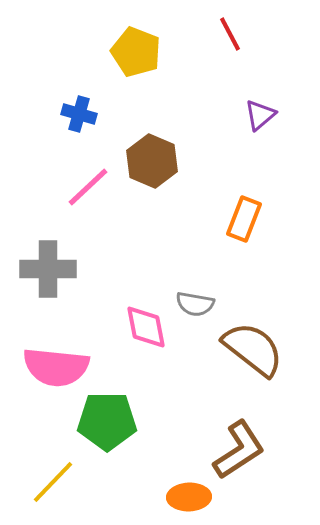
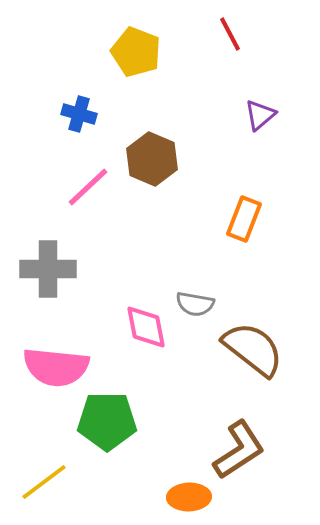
brown hexagon: moved 2 px up
yellow line: moved 9 px left; rotated 9 degrees clockwise
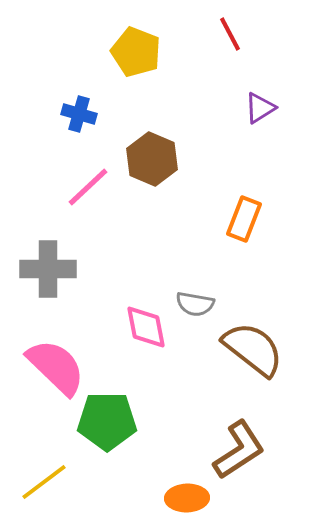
purple triangle: moved 7 px up; rotated 8 degrees clockwise
pink semicircle: rotated 142 degrees counterclockwise
orange ellipse: moved 2 px left, 1 px down
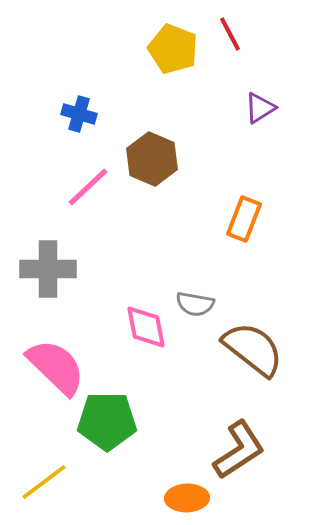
yellow pentagon: moved 37 px right, 3 px up
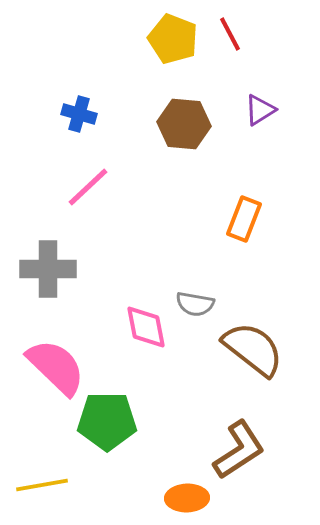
yellow pentagon: moved 10 px up
purple triangle: moved 2 px down
brown hexagon: moved 32 px right, 35 px up; rotated 18 degrees counterclockwise
yellow line: moved 2 px left, 3 px down; rotated 27 degrees clockwise
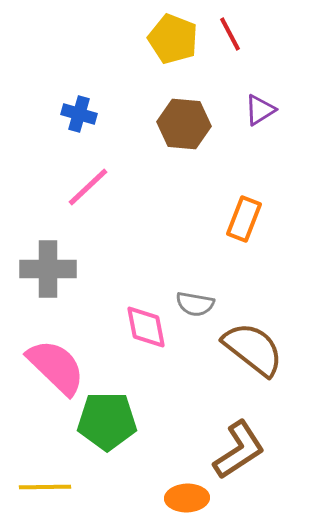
yellow line: moved 3 px right, 2 px down; rotated 9 degrees clockwise
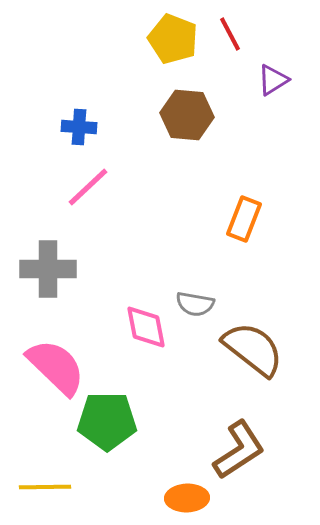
purple triangle: moved 13 px right, 30 px up
blue cross: moved 13 px down; rotated 12 degrees counterclockwise
brown hexagon: moved 3 px right, 9 px up
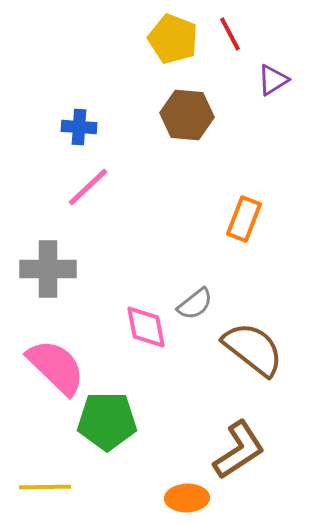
gray semicircle: rotated 48 degrees counterclockwise
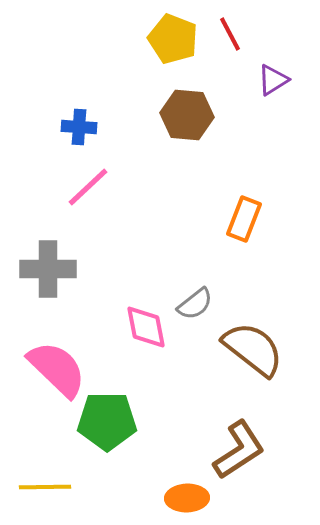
pink semicircle: moved 1 px right, 2 px down
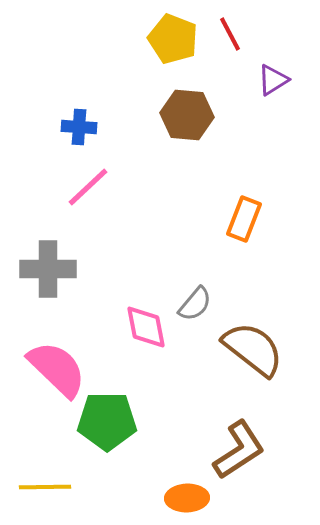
gray semicircle: rotated 12 degrees counterclockwise
